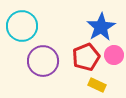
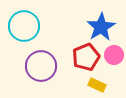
cyan circle: moved 2 px right
purple circle: moved 2 px left, 5 px down
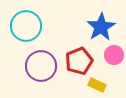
cyan circle: moved 2 px right
red pentagon: moved 7 px left, 4 px down
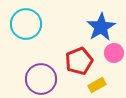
cyan circle: moved 2 px up
pink circle: moved 2 px up
purple circle: moved 13 px down
yellow rectangle: rotated 54 degrees counterclockwise
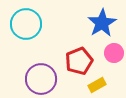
blue star: moved 1 px right, 4 px up
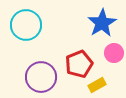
cyan circle: moved 1 px down
red pentagon: moved 3 px down
purple circle: moved 2 px up
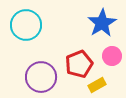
pink circle: moved 2 px left, 3 px down
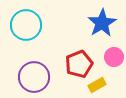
pink circle: moved 2 px right, 1 px down
purple circle: moved 7 px left
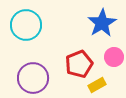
purple circle: moved 1 px left, 1 px down
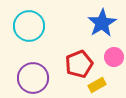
cyan circle: moved 3 px right, 1 px down
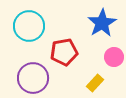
red pentagon: moved 15 px left, 12 px up; rotated 12 degrees clockwise
yellow rectangle: moved 2 px left, 2 px up; rotated 18 degrees counterclockwise
